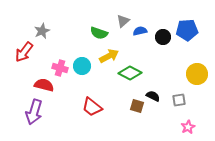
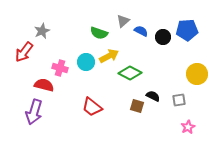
blue semicircle: moved 1 px right; rotated 40 degrees clockwise
cyan circle: moved 4 px right, 4 px up
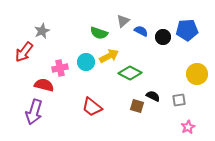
pink cross: rotated 28 degrees counterclockwise
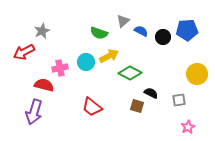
red arrow: rotated 25 degrees clockwise
black semicircle: moved 2 px left, 3 px up
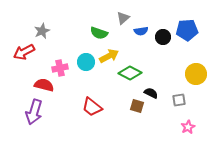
gray triangle: moved 3 px up
blue semicircle: rotated 144 degrees clockwise
yellow circle: moved 1 px left
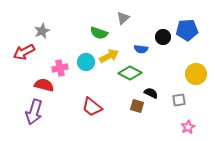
blue semicircle: moved 18 px down; rotated 16 degrees clockwise
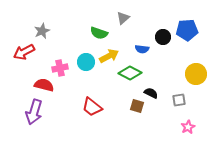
blue semicircle: moved 1 px right
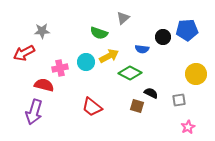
gray star: rotated 21 degrees clockwise
red arrow: moved 1 px down
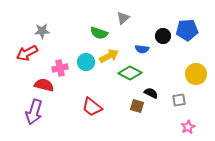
black circle: moved 1 px up
red arrow: moved 3 px right
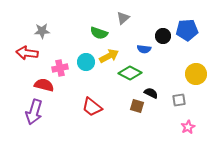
blue semicircle: moved 2 px right
red arrow: rotated 35 degrees clockwise
